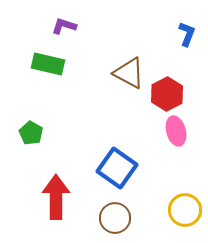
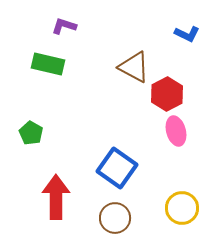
blue L-shape: rotated 95 degrees clockwise
brown triangle: moved 5 px right, 6 px up
yellow circle: moved 3 px left, 2 px up
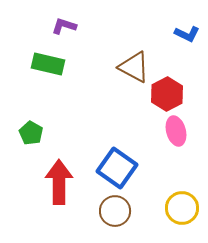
red arrow: moved 3 px right, 15 px up
brown circle: moved 7 px up
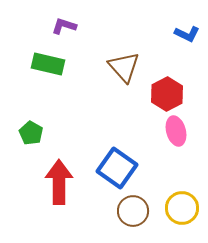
brown triangle: moved 10 px left; rotated 20 degrees clockwise
brown circle: moved 18 px right
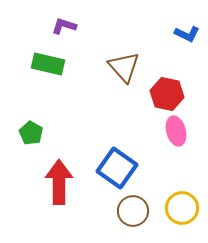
red hexagon: rotated 20 degrees counterclockwise
